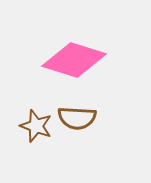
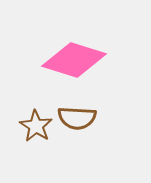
brown star: rotated 12 degrees clockwise
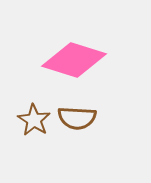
brown star: moved 2 px left, 6 px up
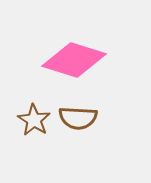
brown semicircle: moved 1 px right
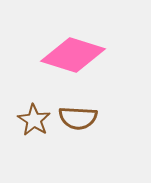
pink diamond: moved 1 px left, 5 px up
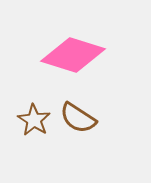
brown semicircle: rotated 30 degrees clockwise
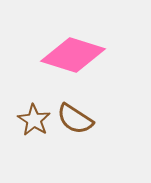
brown semicircle: moved 3 px left, 1 px down
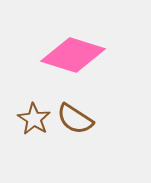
brown star: moved 1 px up
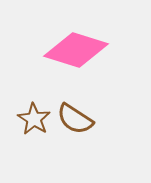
pink diamond: moved 3 px right, 5 px up
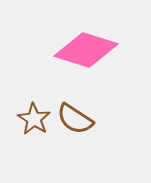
pink diamond: moved 10 px right
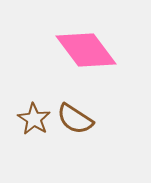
pink diamond: rotated 36 degrees clockwise
